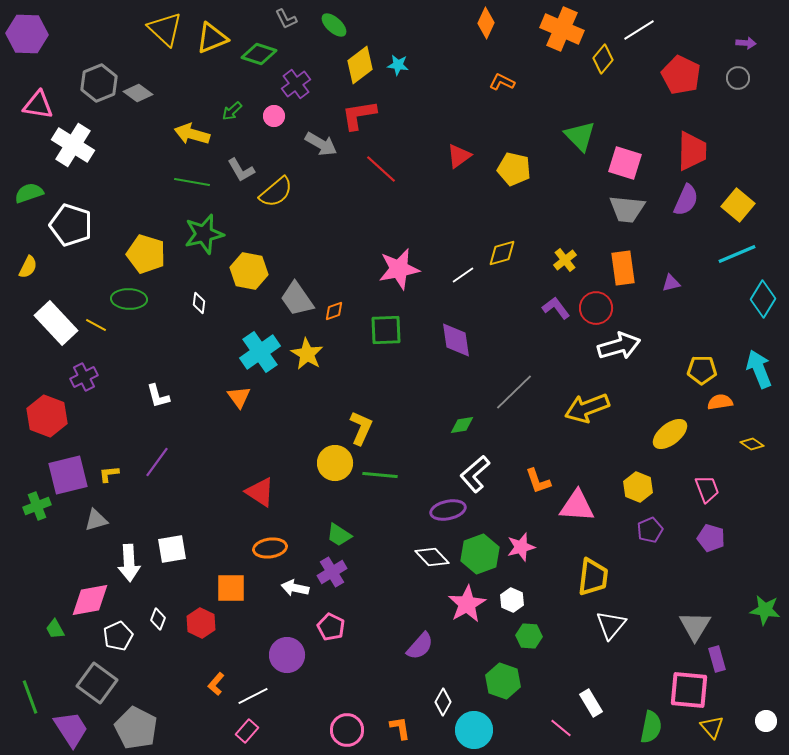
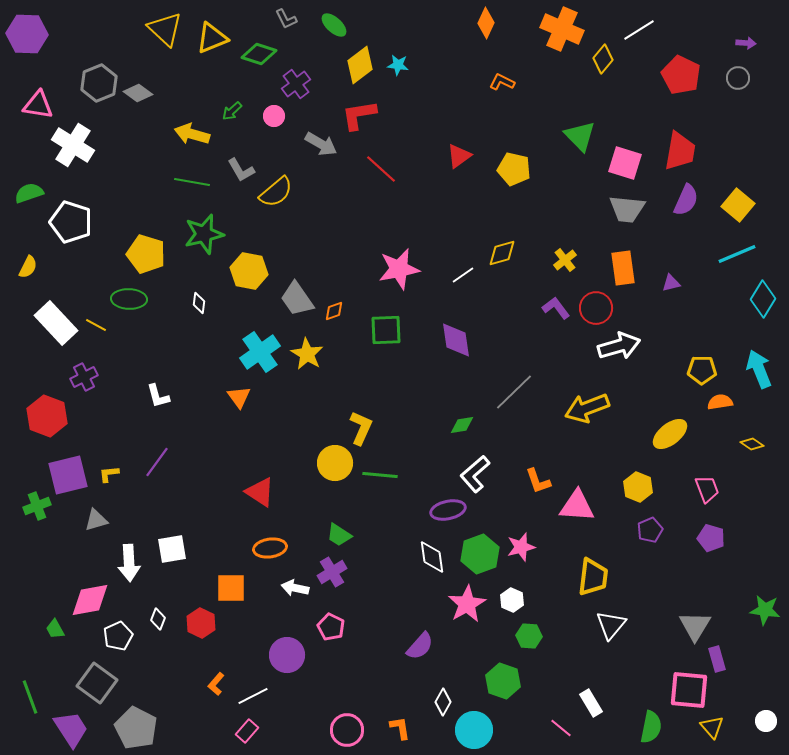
red trapezoid at (692, 151): moved 12 px left; rotated 9 degrees clockwise
white pentagon at (71, 225): moved 3 px up
white diamond at (432, 557): rotated 36 degrees clockwise
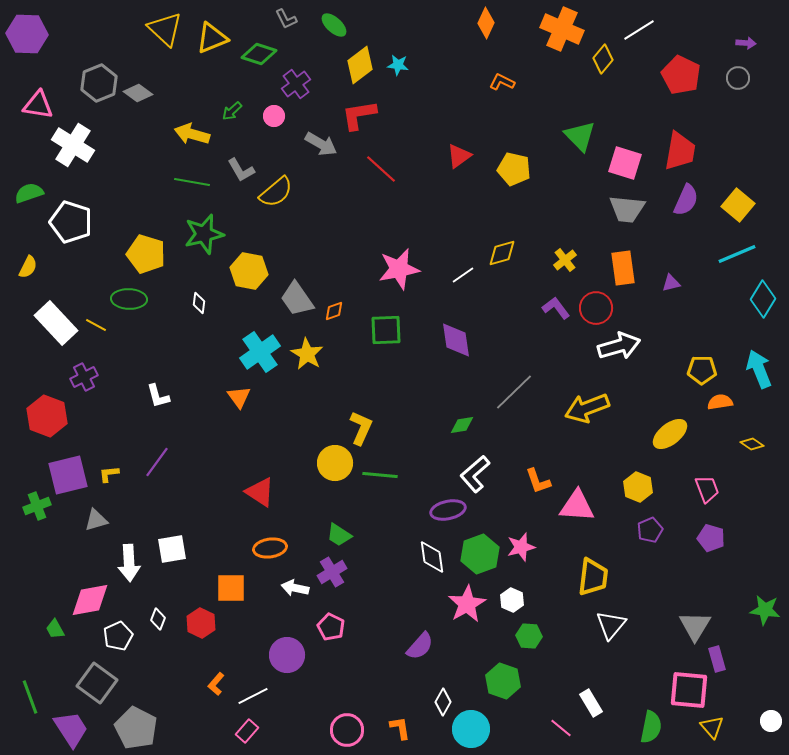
white circle at (766, 721): moved 5 px right
cyan circle at (474, 730): moved 3 px left, 1 px up
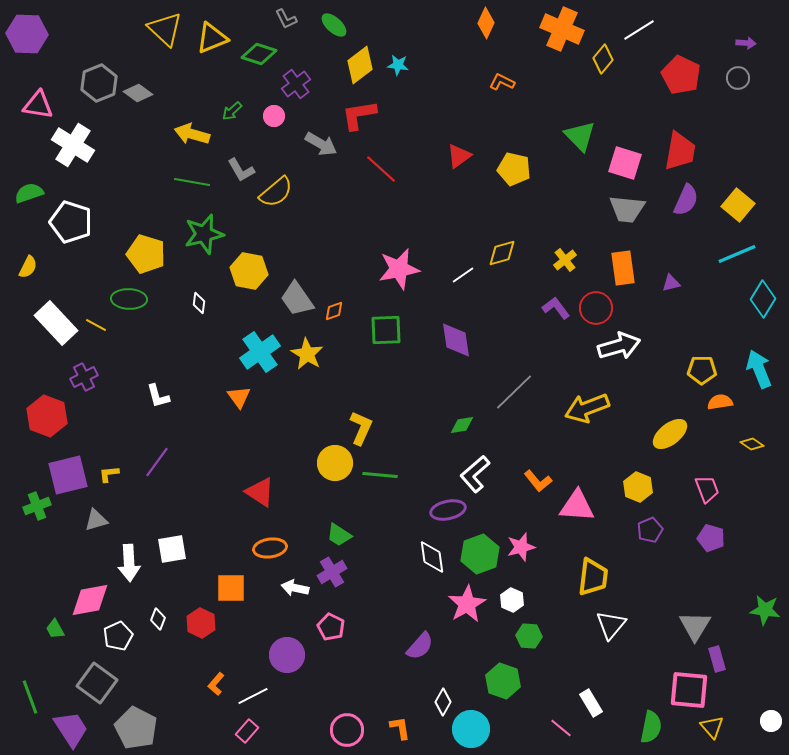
orange L-shape at (538, 481): rotated 20 degrees counterclockwise
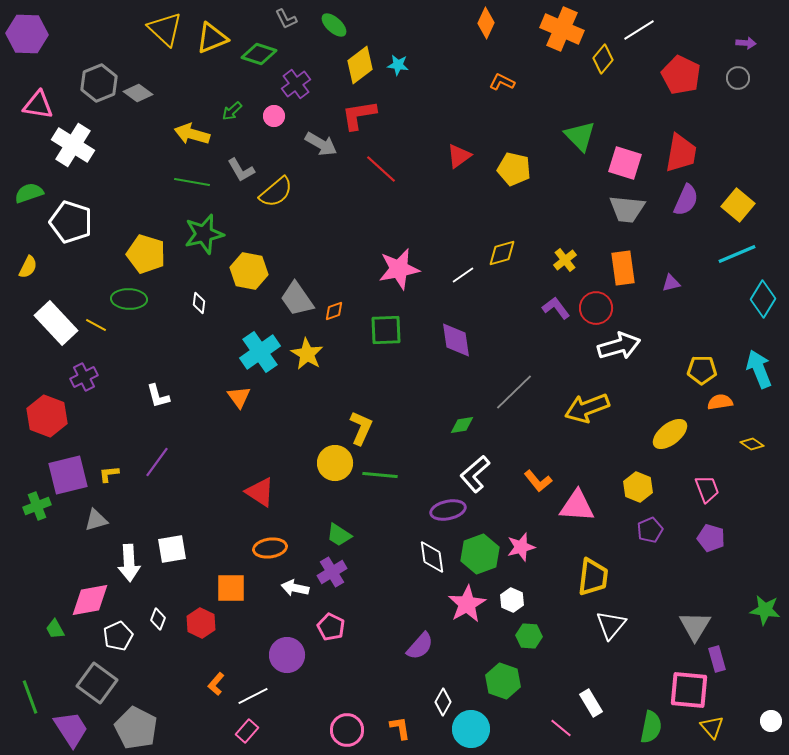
red trapezoid at (680, 151): moved 1 px right, 2 px down
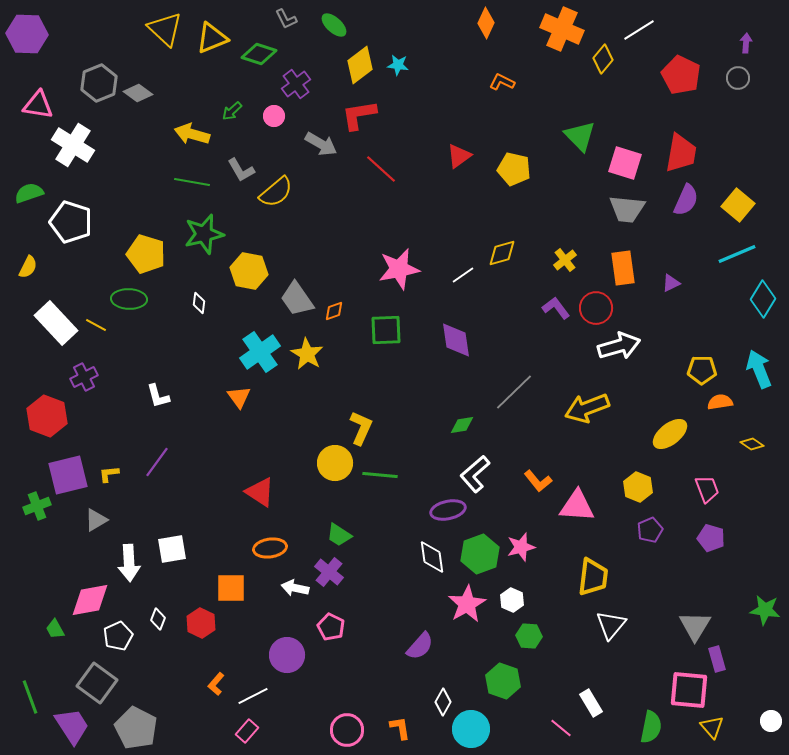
purple arrow at (746, 43): rotated 90 degrees counterclockwise
purple triangle at (671, 283): rotated 12 degrees counterclockwise
gray triangle at (96, 520): rotated 15 degrees counterclockwise
purple cross at (332, 572): moved 3 px left; rotated 20 degrees counterclockwise
purple trapezoid at (71, 729): moved 1 px right, 3 px up
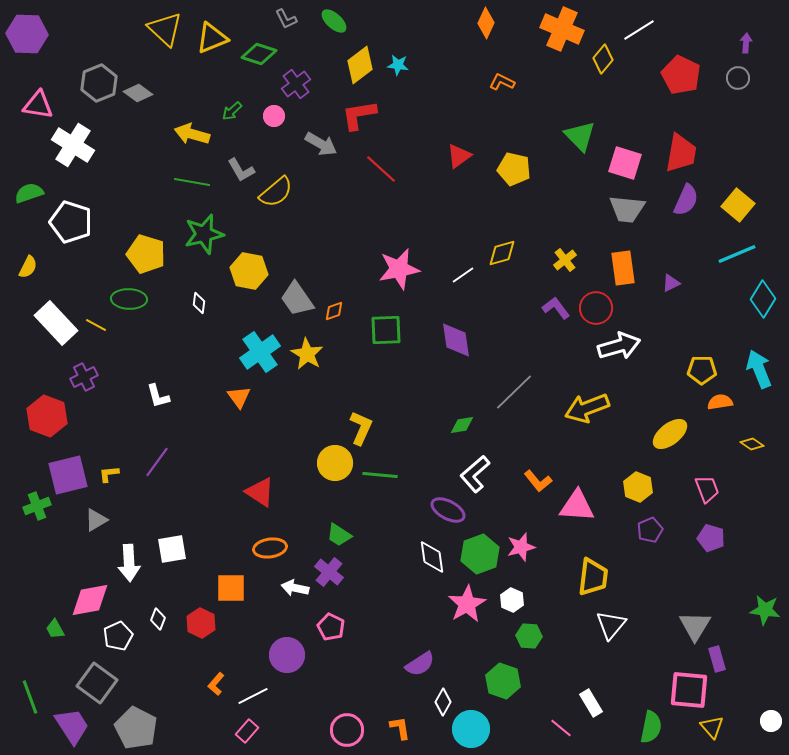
green ellipse at (334, 25): moved 4 px up
purple ellipse at (448, 510): rotated 40 degrees clockwise
purple semicircle at (420, 646): moved 18 px down; rotated 16 degrees clockwise
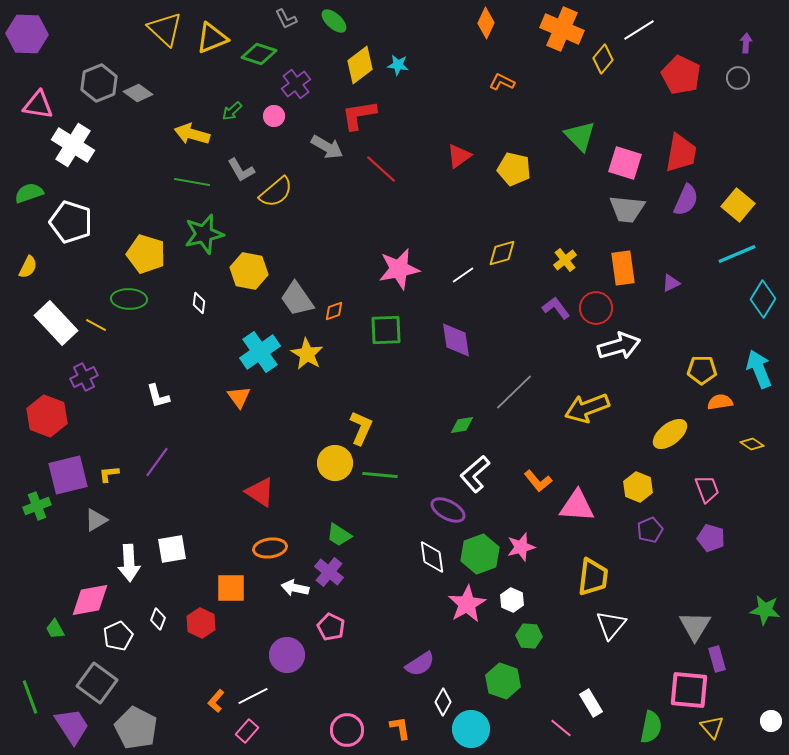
gray arrow at (321, 144): moved 6 px right, 3 px down
orange L-shape at (216, 684): moved 17 px down
